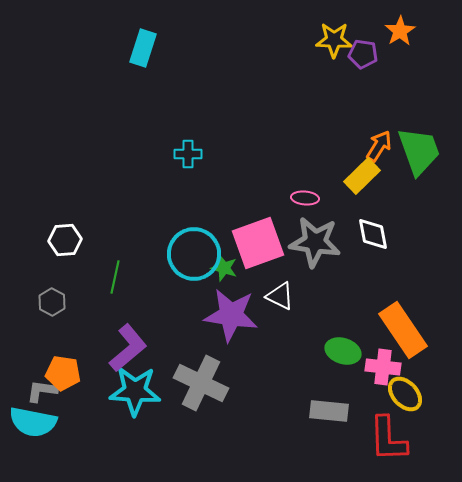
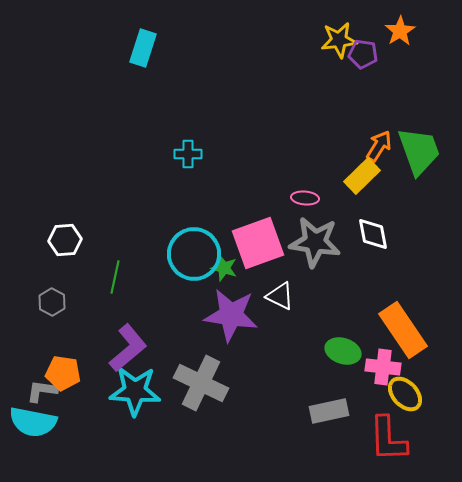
yellow star: moved 5 px right; rotated 9 degrees counterclockwise
gray rectangle: rotated 18 degrees counterclockwise
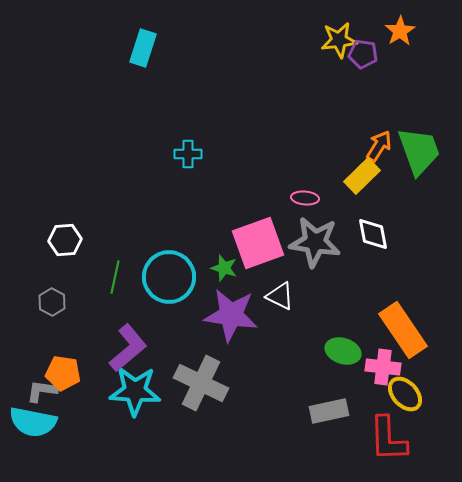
cyan circle: moved 25 px left, 23 px down
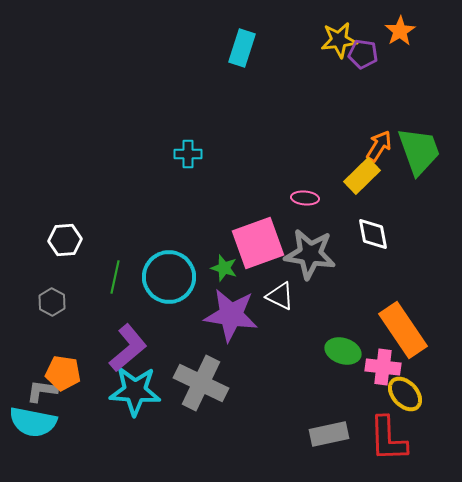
cyan rectangle: moved 99 px right
gray star: moved 5 px left, 12 px down
gray rectangle: moved 23 px down
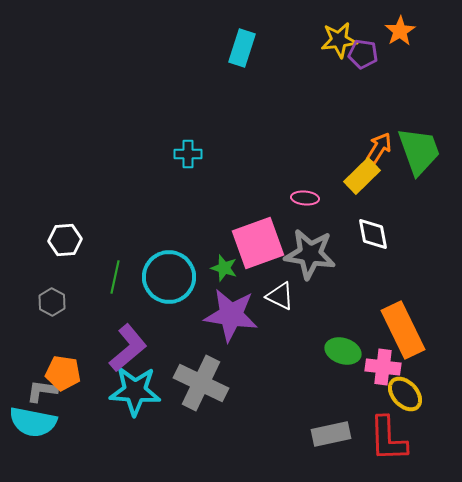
orange arrow: moved 2 px down
orange rectangle: rotated 8 degrees clockwise
gray rectangle: moved 2 px right
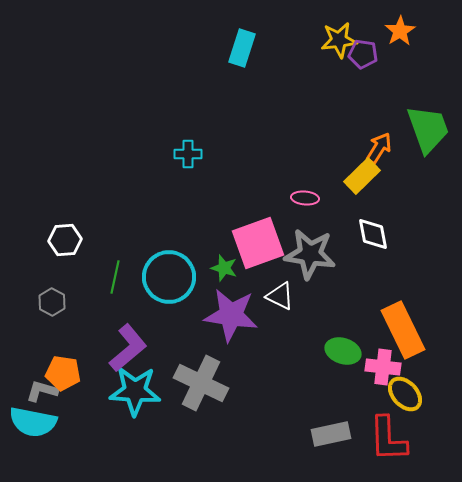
green trapezoid: moved 9 px right, 22 px up
gray L-shape: rotated 8 degrees clockwise
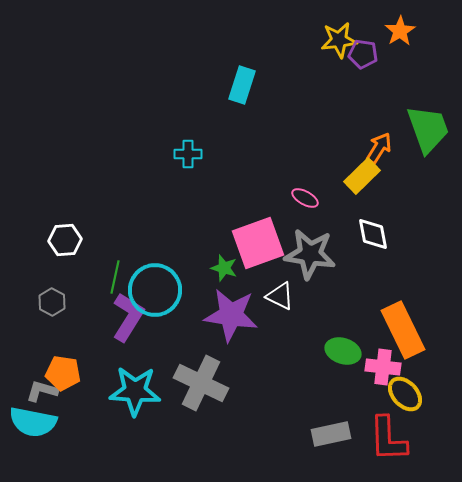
cyan rectangle: moved 37 px down
pink ellipse: rotated 24 degrees clockwise
cyan circle: moved 14 px left, 13 px down
purple L-shape: moved 31 px up; rotated 18 degrees counterclockwise
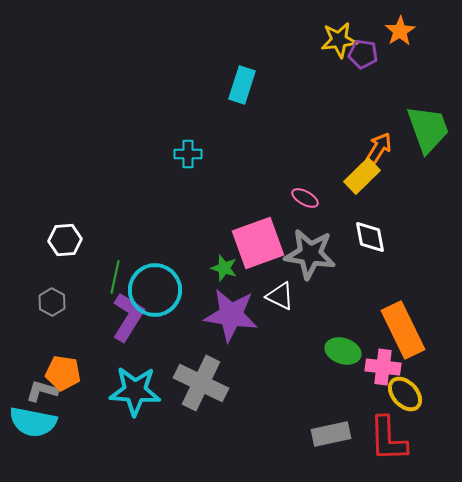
white diamond: moved 3 px left, 3 px down
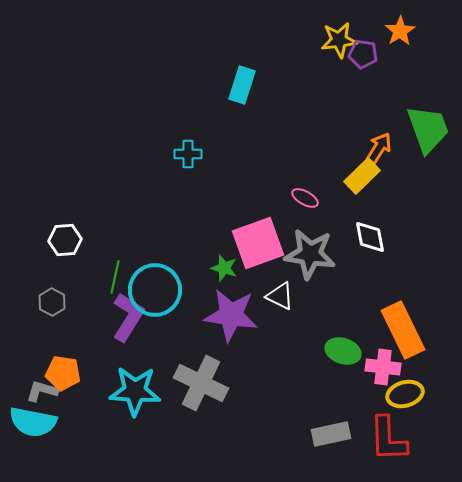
yellow ellipse: rotated 63 degrees counterclockwise
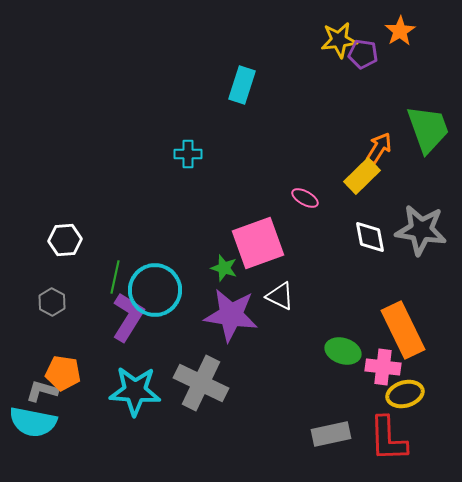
gray star: moved 111 px right, 24 px up
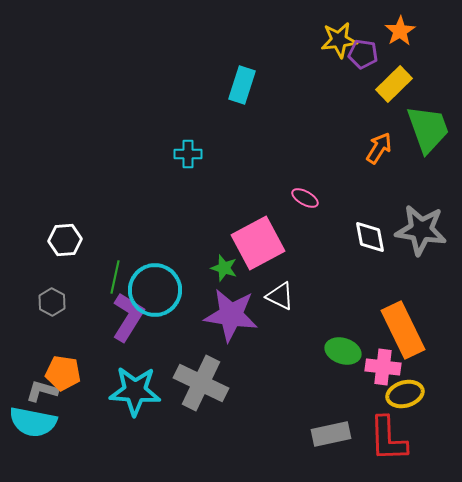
yellow rectangle: moved 32 px right, 92 px up
pink square: rotated 8 degrees counterclockwise
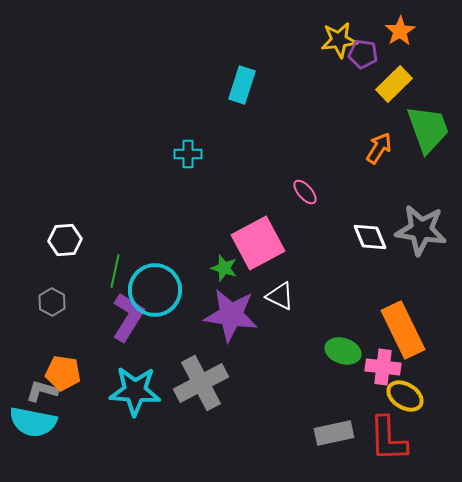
pink ellipse: moved 6 px up; rotated 20 degrees clockwise
white diamond: rotated 12 degrees counterclockwise
green line: moved 6 px up
gray cross: rotated 36 degrees clockwise
yellow ellipse: moved 2 px down; rotated 48 degrees clockwise
gray rectangle: moved 3 px right, 1 px up
